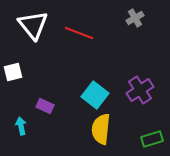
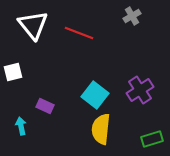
gray cross: moved 3 px left, 2 px up
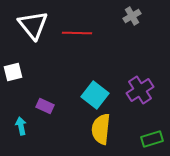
red line: moved 2 px left; rotated 20 degrees counterclockwise
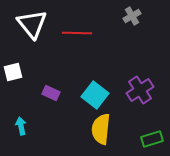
white triangle: moved 1 px left, 1 px up
purple rectangle: moved 6 px right, 13 px up
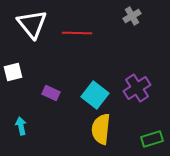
purple cross: moved 3 px left, 2 px up
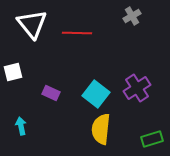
cyan square: moved 1 px right, 1 px up
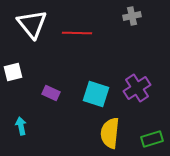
gray cross: rotated 18 degrees clockwise
cyan square: rotated 20 degrees counterclockwise
yellow semicircle: moved 9 px right, 4 px down
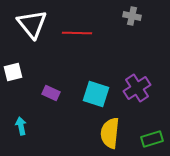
gray cross: rotated 24 degrees clockwise
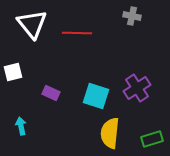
cyan square: moved 2 px down
